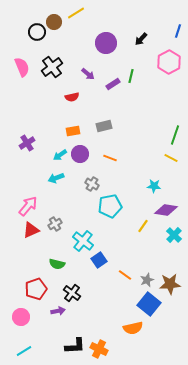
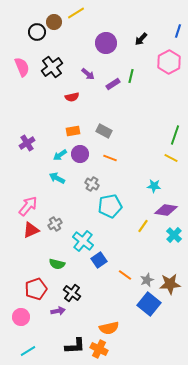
gray rectangle at (104, 126): moved 5 px down; rotated 42 degrees clockwise
cyan arrow at (56, 178): moved 1 px right; rotated 49 degrees clockwise
orange semicircle at (133, 328): moved 24 px left
cyan line at (24, 351): moved 4 px right
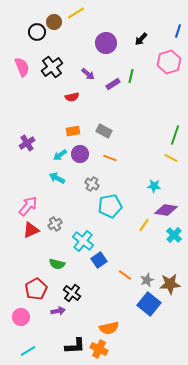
pink hexagon at (169, 62): rotated 10 degrees clockwise
yellow line at (143, 226): moved 1 px right, 1 px up
red pentagon at (36, 289): rotated 10 degrees counterclockwise
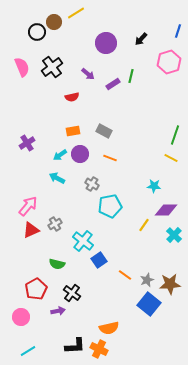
purple diamond at (166, 210): rotated 10 degrees counterclockwise
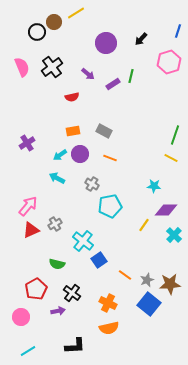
orange cross at (99, 349): moved 9 px right, 46 px up
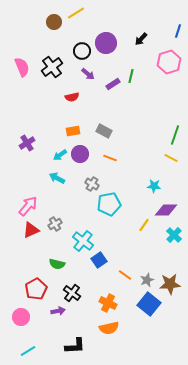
black circle at (37, 32): moved 45 px right, 19 px down
cyan pentagon at (110, 206): moved 1 px left, 2 px up
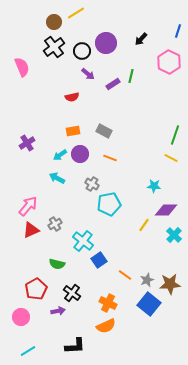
pink hexagon at (169, 62): rotated 15 degrees counterclockwise
black cross at (52, 67): moved 2 px right, 20 px up
orange semicircle at (109, 328): moved 3 px left, 2 px up; rotated 12 degrees counterclockwise
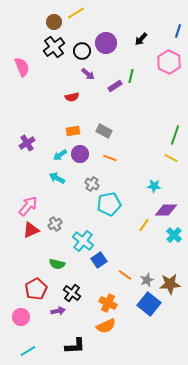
purple rectangle at (113, 84): moved 2 px right, 2 px down
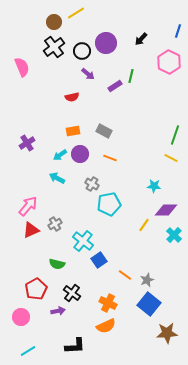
brown star at (170, 284): moved 3 px left, 49 px down
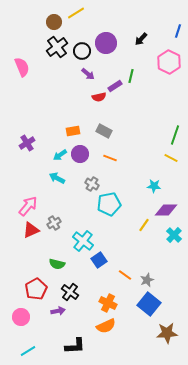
black cross at (54, 47): moved 3 px right
red semicircle at (72, 97): moved 27 px right
gray cross at (55, 224): moved 1 px left, 1 px up
black cross at (72, 293): moved 2 px left, 1 px up
